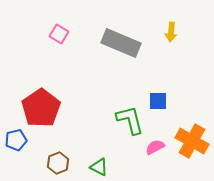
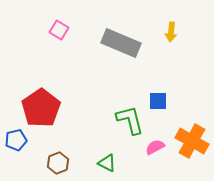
pink square: moved 4 px up
green triangle: moved 8 px right, 4 px up
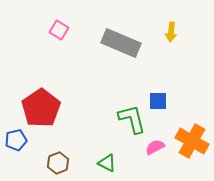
green L-shape: moved 2 px right, 1 px up
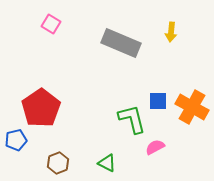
pink square: moved 8 px left, 6 px up
orange cross: moved 34 px up
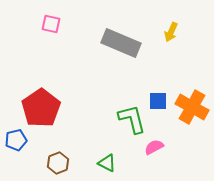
pink square: rotated 18 degrees counterclockwise
yellow arrow: rotated 18 degrees clockwise
pink semicircle: moved 1 px left
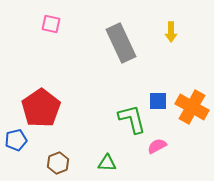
yellow arrow: rotated 24 degrees counterclockwise
gray rectangle: rotated 42 degrees clockwise
pink semicircle: moved 3 px right, 1 px up
green triangle: rotated 24 degrees counterclockwise
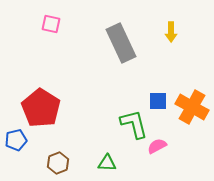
red pentagon: rotated 6 degrees counterclockwise
green L-shape: moved 2 px right, 5 px down
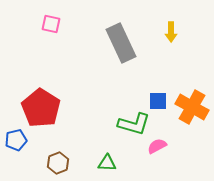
green L-shape: rotated 120 degrees clockwise
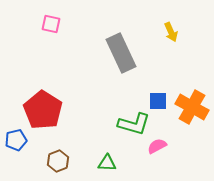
yellow arrow: rotated 24 degrees counterclockwise
gray rectangle: moved 10 px down
red pentagon: moved 2 px right, 2 px down
brown hexagon: moved 2 px up
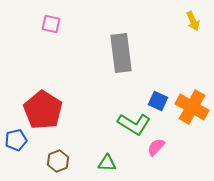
yellow arrow: moved 22 px right, 11 px up
gray rectangle: rotated 18 degrees clockwise
blue square: rotated 24 degrees clockwise
green L-shape: rotated 16 degrees clockwise
pink semicircle: moved 1 px left, 1 px down; rotated 18 degrees counterclockwise
